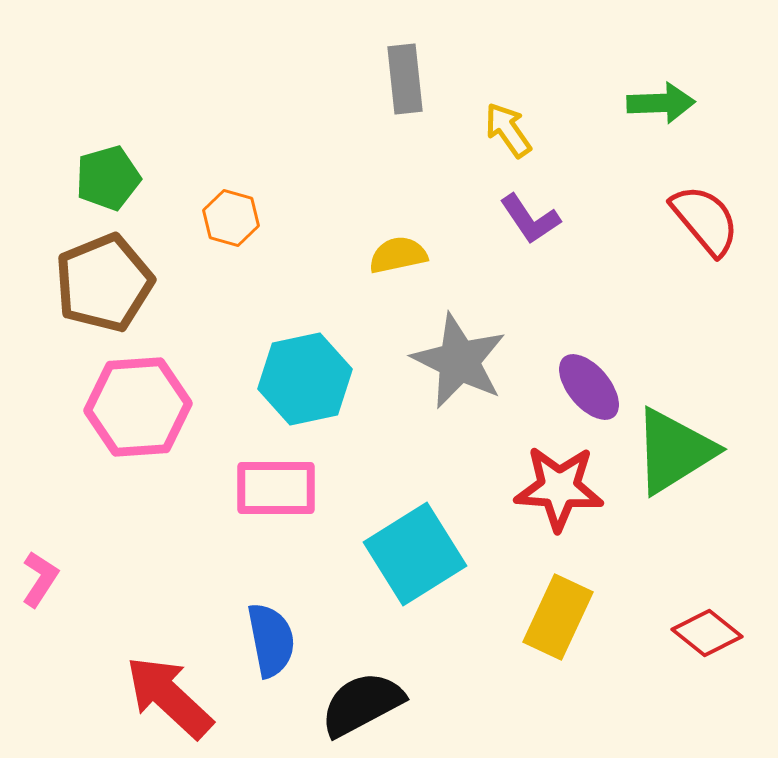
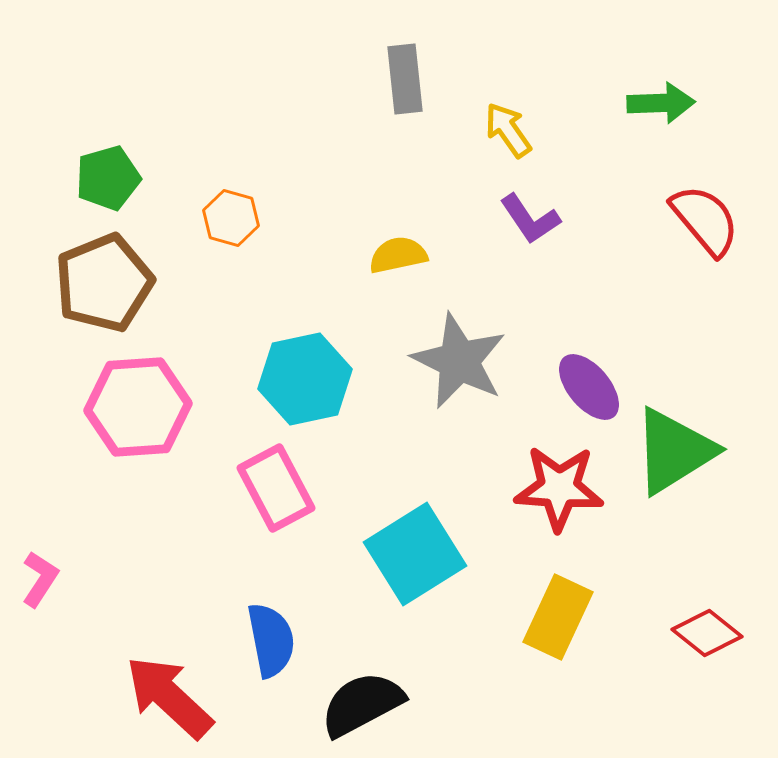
pink rectangle: rotated 62 degrees clockwise
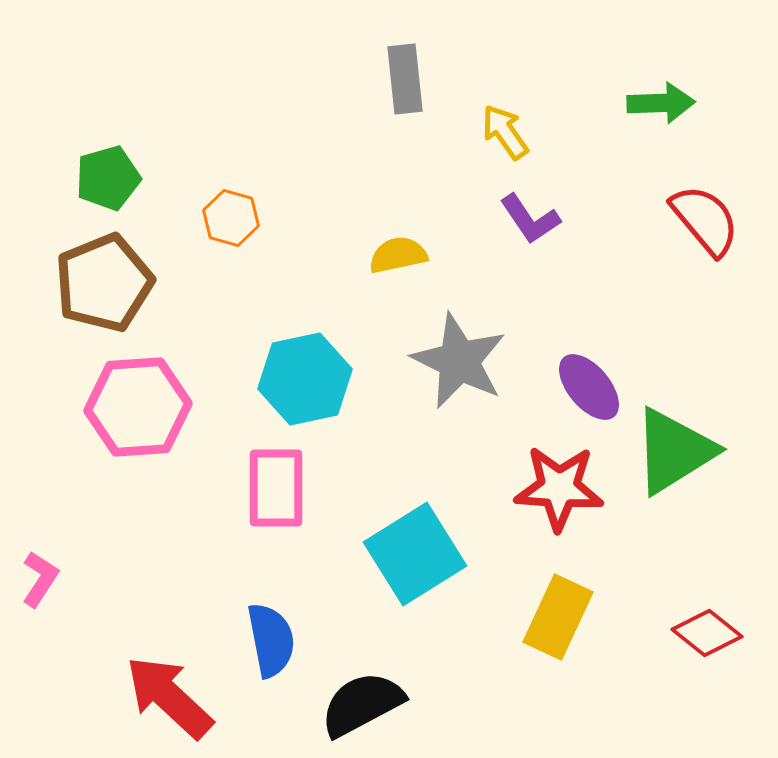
yellow arrow: moved 3 px left, 2 px down
pink rectangle: rotated 28 degrees clockwise
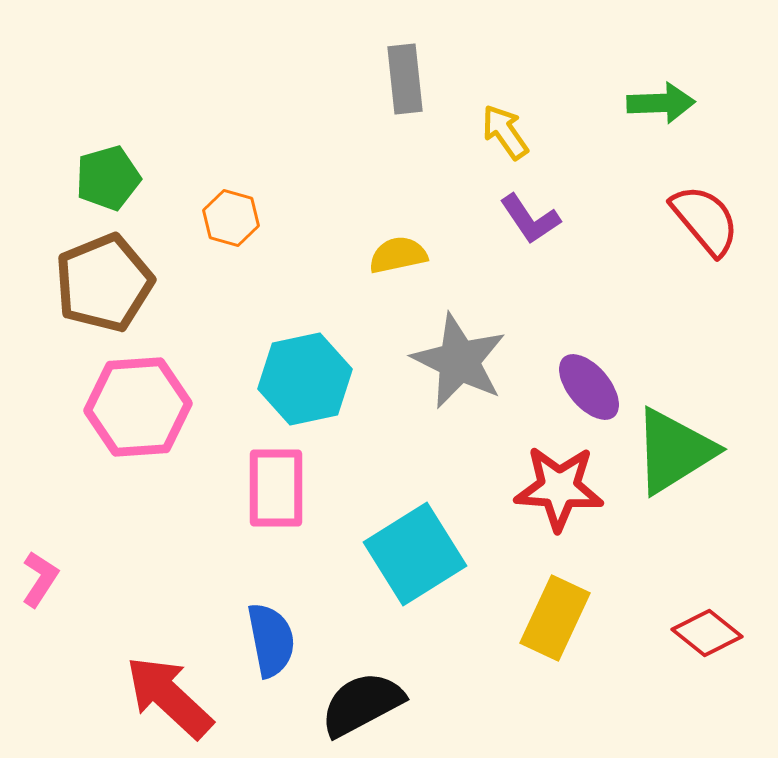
yellow rectangle: moved 3 px left, 1 px down
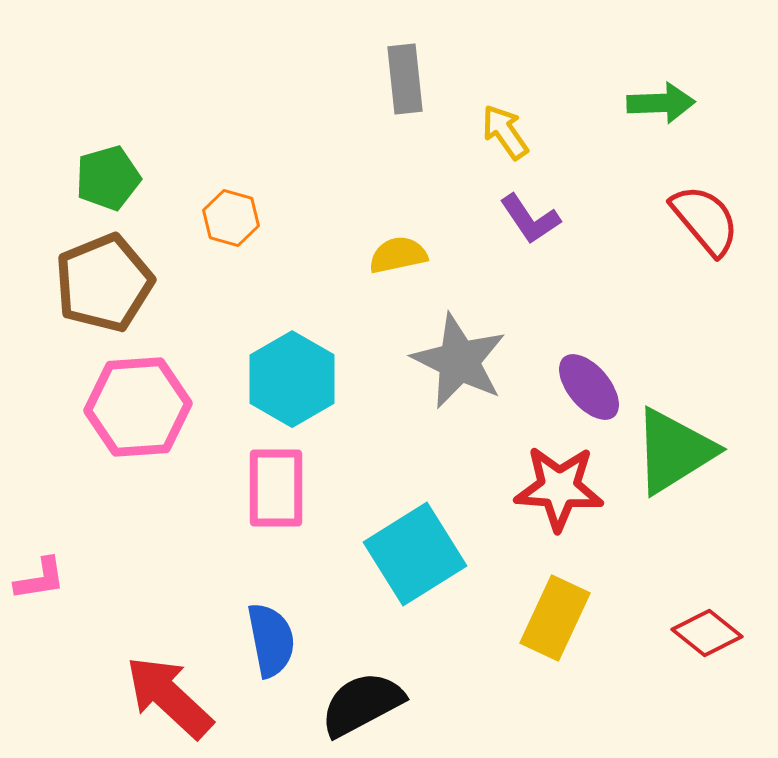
cyan hexagon: moved 13 px left; rotated 18 degrees counterclockwise
pink L-shape: rotated 48 degrees clockwise
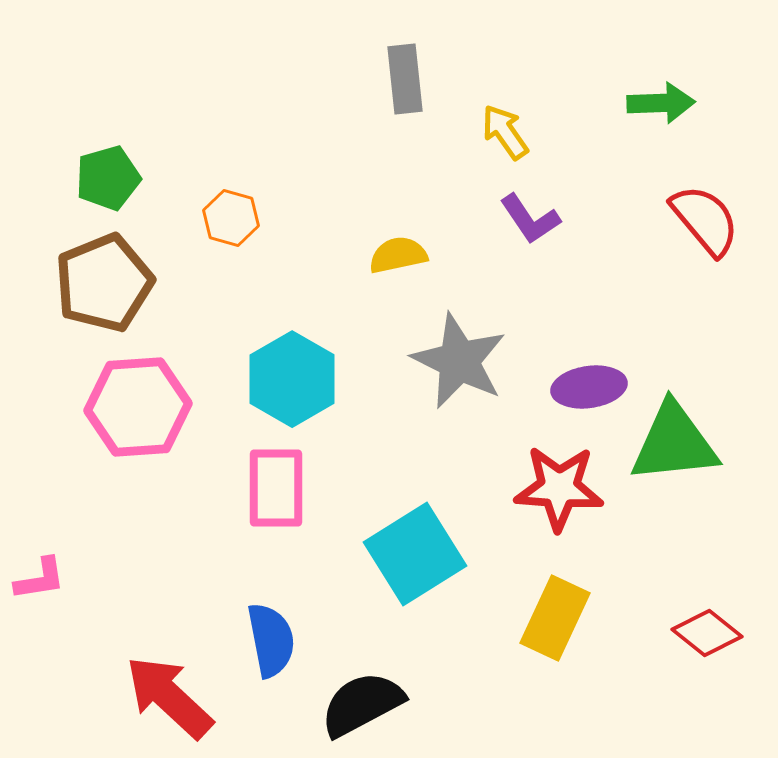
purple ellipse: rotated 58 degrees counterclockwise
green triangle: moved 8 px up; rotated 26 degrees clockwise
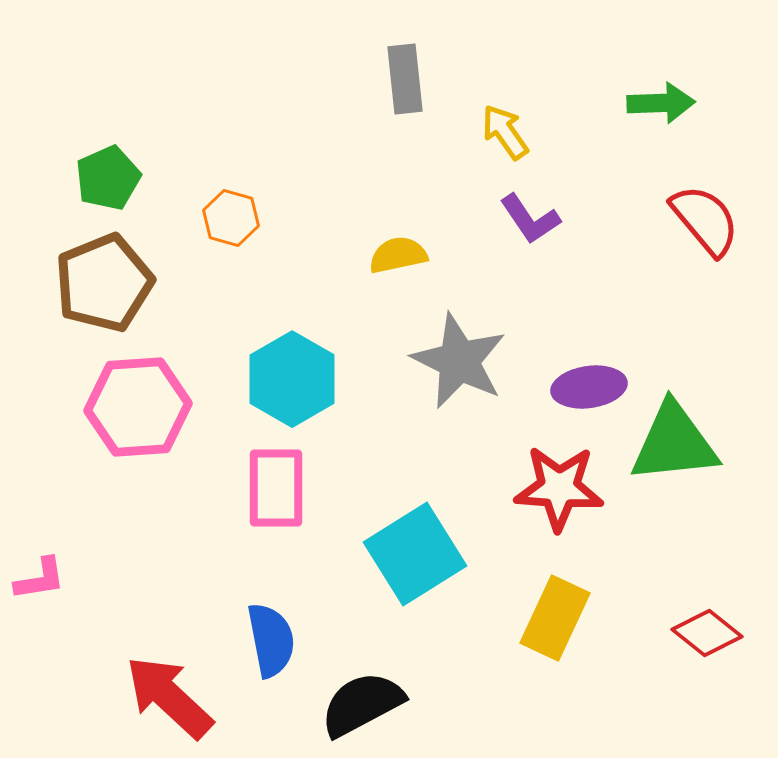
green pentagon: rotated 8 degrees counterclockwise
